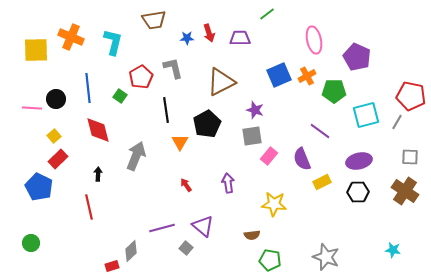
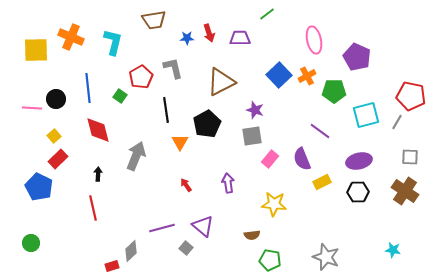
blue square at (279, 75): rotated 20 degrees counterclockwise
pink rectangle at (269, 156): moved 1 px right, 3 px down
red line at (89, 207): moved 4 px right, 1 px down
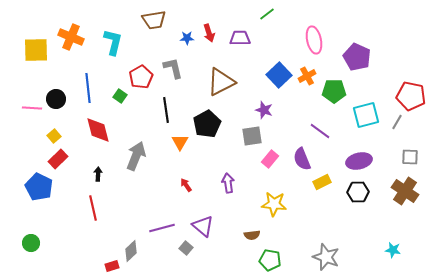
purple star at (255, 110): moved 9 px right
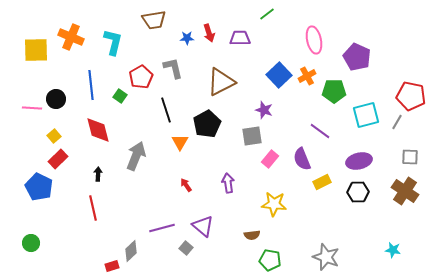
blue line at (88, 88): moved 3 px right, 3 px up
black line at (166, 110): rotated 10 degrees counterclockwise
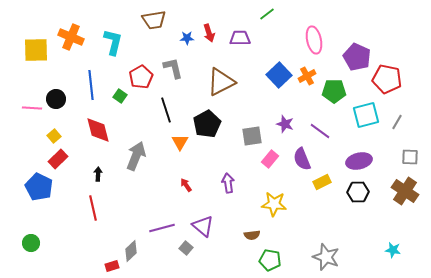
red pentagon at (411, 96): moved 24 px left, 17 px up
purple star at (264, 110): moved 21 px right, 14 px down
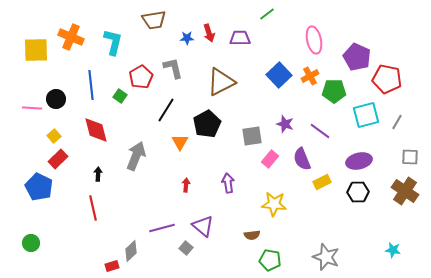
orange cross at (307, 76): moved 3 px right
black line at (166, 110): rotated 50 degrees clockwise
red diamond at (98, 130): moved 2 px left
red arrow at (186, 185): rotated 40 degrees clockwise
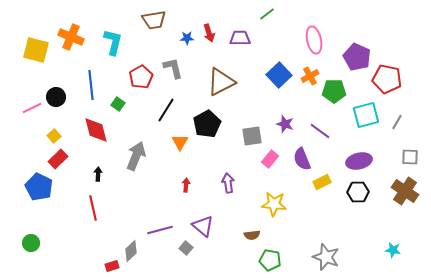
yellow square at (36, 50): rotated 16 degrees clockwise
green square at (120, 96): moved 2 px left, 8 px down
black circle at (56, 99): moved 2 px up
pink line at (32, 108): rotated 30 degrees counterclockwise
purple line at (162, 228): moved 2 px left, 2 px down
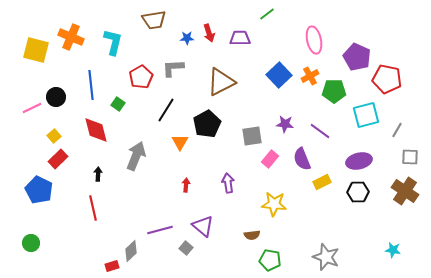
gray L-shape at (173, 68): rotated 80 degrees counterclockwise
gray line at (397, 122): moved 8 px down
purple star at (285, 124): rotated 12 degrees counterclockwise
blue pentagon at (39, 187): moved 3 px down
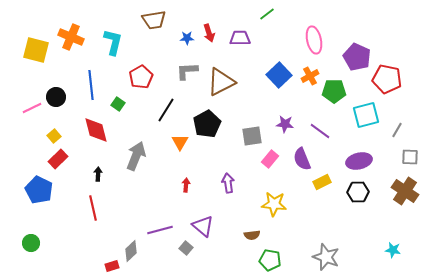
gray L-shape at (173, 68): moved 14 px right, 3 px down
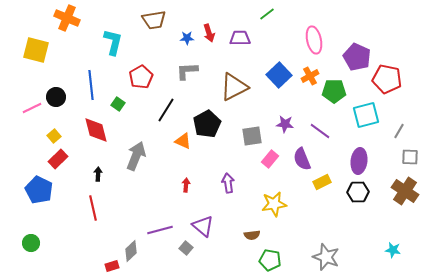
orange cross at (71, 37): moved 4 px left, 19 px up
brown triangle at (221, 82): moved 13 px right, 5 px down
gray line at (397, 130): moved 2 px right, 1 px down
orange triangle at (180, 142): moved 3 px right, 1 px up; rotated 36 degrees counterclockwise
purple ellipse at (359, 161): rotated 70 degrees counterclockwise
yellow star at (274, 204): rotated 15 degrees counterclockwise
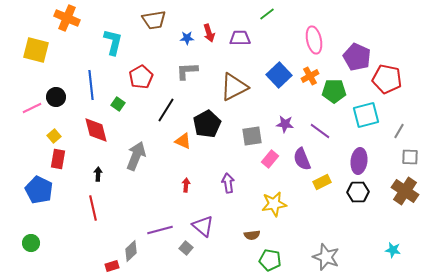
red rectangle at (58, 159): rotated 36 degrees counterclockwise
